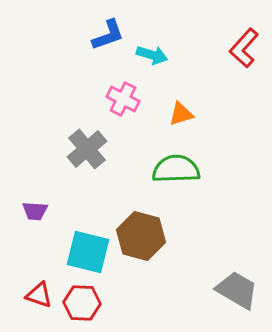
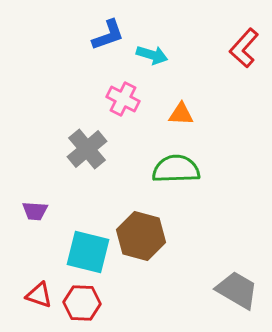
orange triangle: rotated 20 degrees clockwise
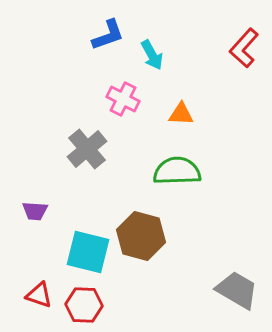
cyan arrow: rotated 44 degrees clockwise
green semicircle: moved 1 px right, 2 px down
red hexagon: moved 2 px right, 2 px down
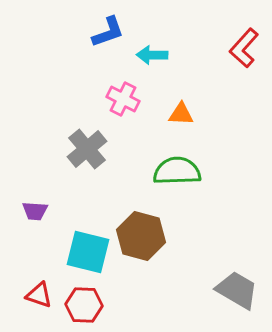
blue L-shape: moved 3 px up
cyan arrow: rotated 120 degrees clockwise
